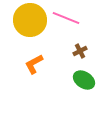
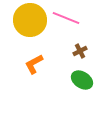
green ellipse: moved 2 px left
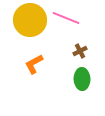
green ellipse: moved 1 px up; rotated 55 degrees clockwise
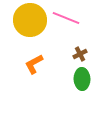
brown cross: moved 3 px down
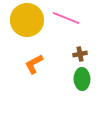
yellow circle: moved 3 px left
brown cross: rotated 16 degrees clockwise
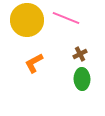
brown cross: rotated 16 degrees counterclockwise
orange L-shape: moved 1 px up
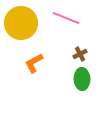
yellow circle: moved 6 px left, 3 px down
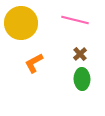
pink line: moved 9 px right, 2 px down; rotated 8 degrees counterclockwise
brown cross: rotated 16 degrees counterclockwise
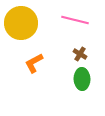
brown cross: rotated 16 degrees counterclockwise
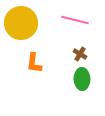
orange L-shape: rotated 55 degrees counterclockwise
